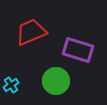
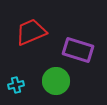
cyan cross: moved 5 px right; rotated 21 degrees clockwise
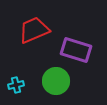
red trapezoid: moved 3 px right, 2 px up
purple rectangle: moved 2 px left
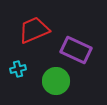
purple rectangle: rotated 8 degrees clockwise
cyan cross: moved 2 px right, 16 px up
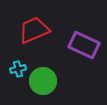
purple rectangle: moved 8 px right, 5 px up
green circle: moved 13 px left
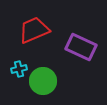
purple rectangle: moved 3 px left, 2 px down
cyan cross: moved 1 px right
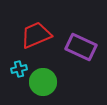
red trapezoid: moved 2 px right, 5 px down
green circle: moved 1 px down
